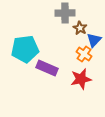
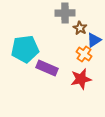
blue triangle: rotated 14 degrees clockwise
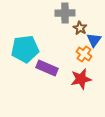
blue triangle: rotated 21 degrees counterclockwise
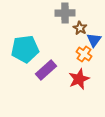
purple rectangle: moved 1 px left, 2 px down; rotated 65 degrees counterclockwise
red star: moved 2 px left; rotated 10 degrees counterclockwise
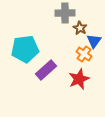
blue triangle: moved 1 px down
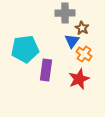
brown star: moved 2 px right
blue triangle: moved 22 px left
purple rectangle: rotated 40 degrees counterclockwise
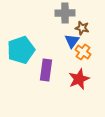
brown star: rotated 16 degrees counterclockwise
cyan pentagon: moved 4 px left, 1 px down; rotated 12 degrees counterclockwise
orange cross: moved 1 px left, 2 px up
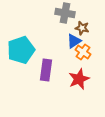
gray cross: rotated 12 degrees clockwise
blue triangle: moved 2 px right; rotated 21 degrees clockwise
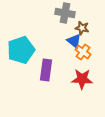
blue triangle: rotated 49 degrees counterclockwise
red star: moved 3 px right; rotated 25 degrees clockwise
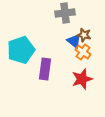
gray cross: rotated 18 degrees counterclockwise
brown star: moved 2 px right, 7 px down
purple rectangle: moved 1 px left, 1 px up
red star: rotated 20 degrees counterclockwise
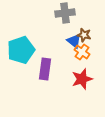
orange cross: moved 1 px left
